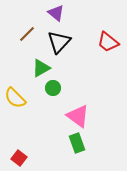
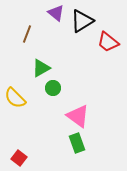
brown line: rotated 24 degrees counterclockwise
black triangle: moved 23 px right, 21 px up; rotated 15 degrees clockwise
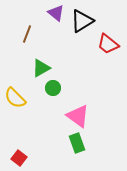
red trapezoid: moved 2 px down
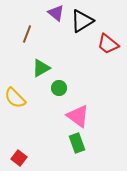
green circle: moved 6 px right
